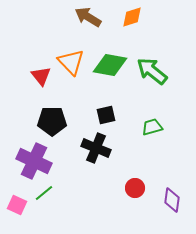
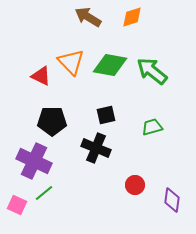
red triangle: rotated 25 degrees counterclockwise
red circle: moved 3 px up
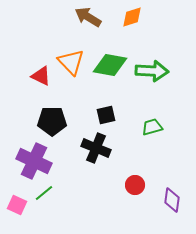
green arrow: rotated 144 degrees clockwise
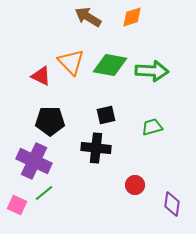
black pentagon: moved 2 px left
black cross: rotated 16 degrees counterclockwise
purple diamond: moved 4 px down
